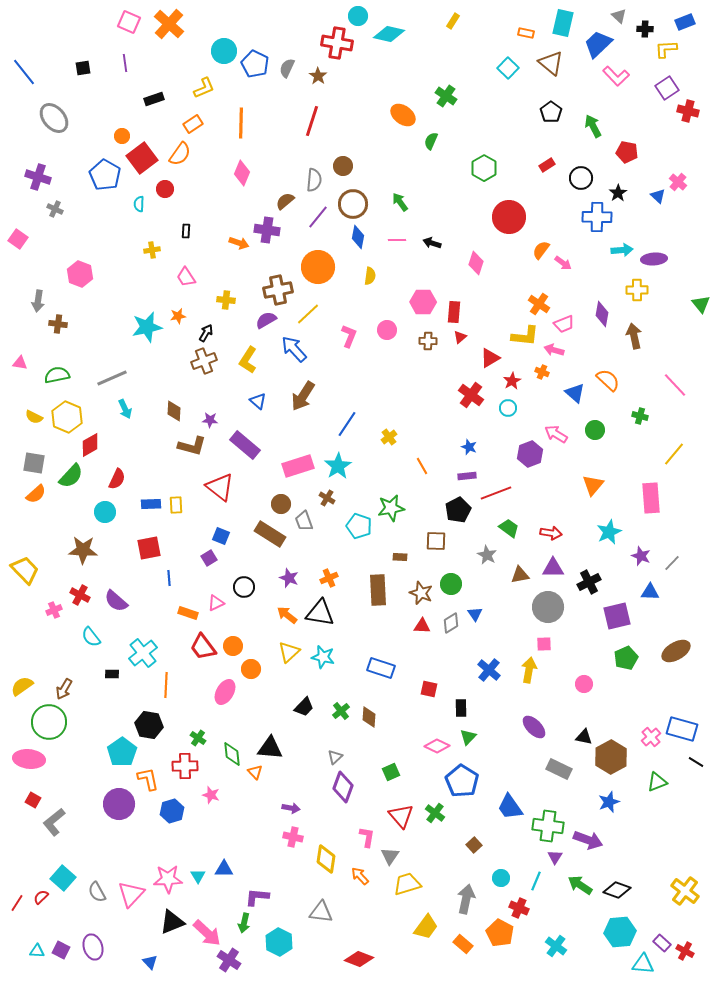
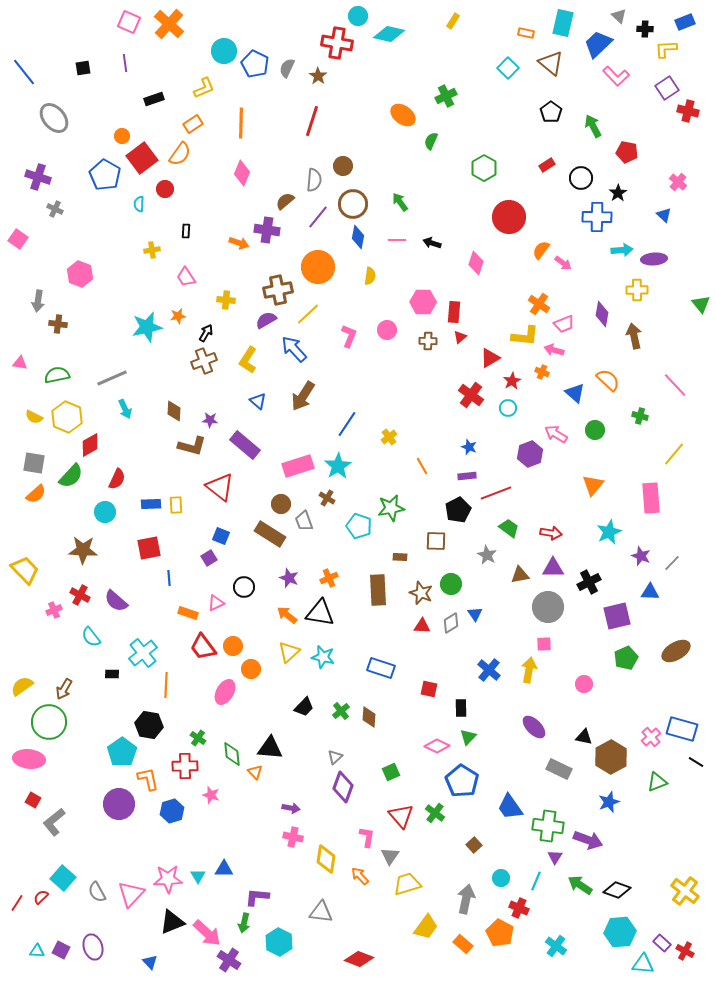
green cross at (446, 96): rotated 30 degrees clockwise
blue triangle at (658, 196): moved 6 px right, 19 px down
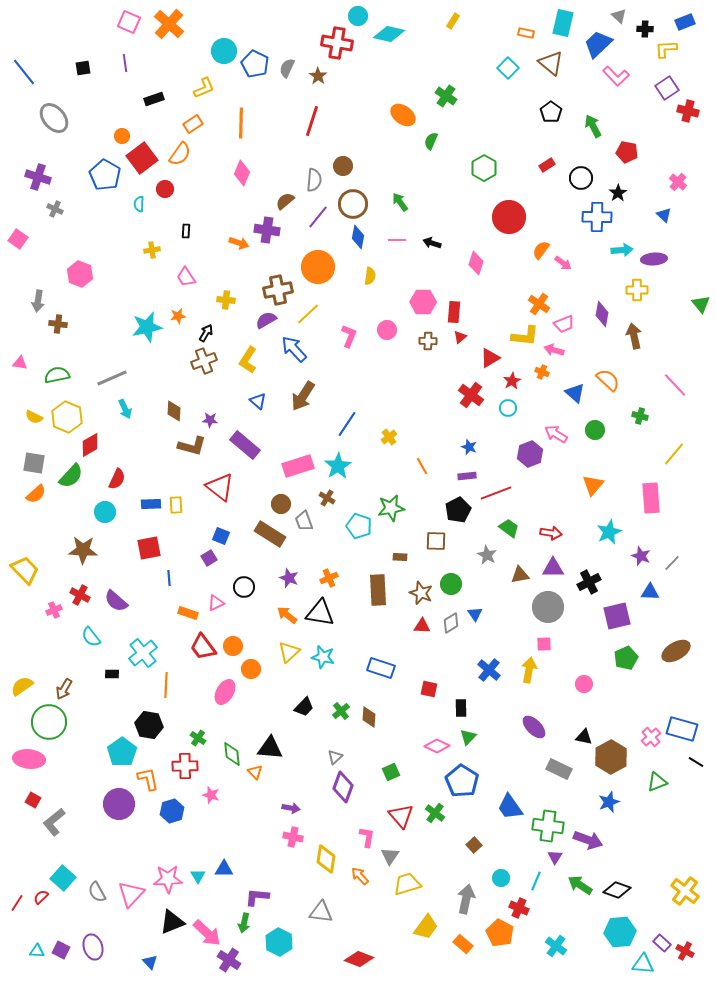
green cross at (446, 96): rotated 30 degrees counterclockwise
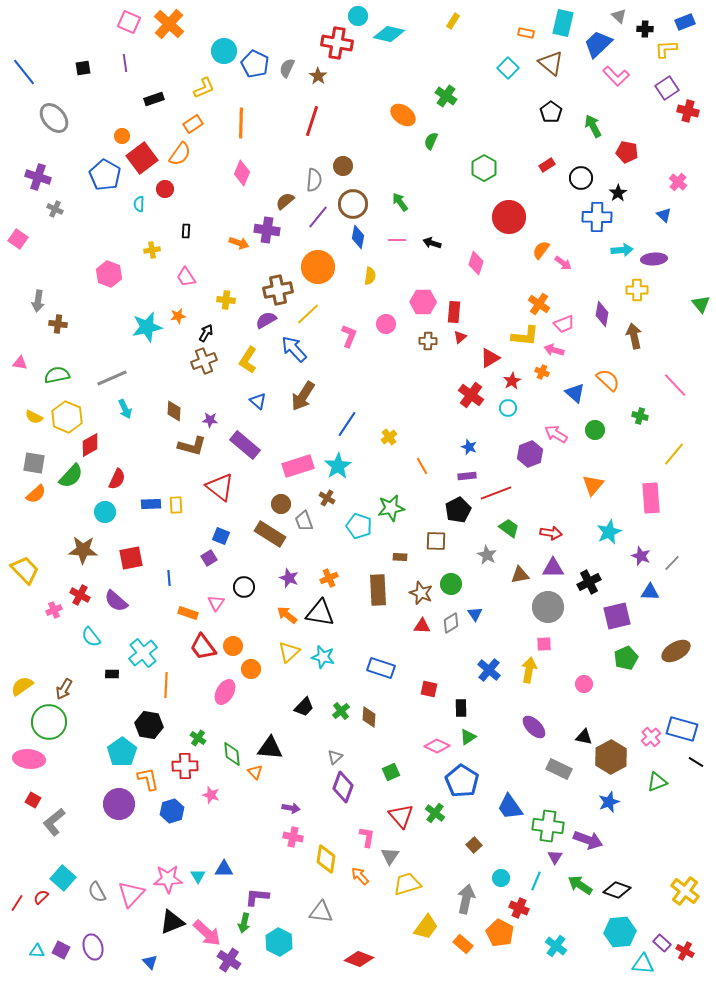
pink hexagon at (80, 274): moved 29 px right
pink circle at (387, 330): moved 1 px left, 6 px up
red square at (149, 548): moved 18 px left, 10 px down
pink triangle at (216, 603): rotated 30 degrees counterclockwise
green triangle at (468, 737): rotated 12 degrees clockwise
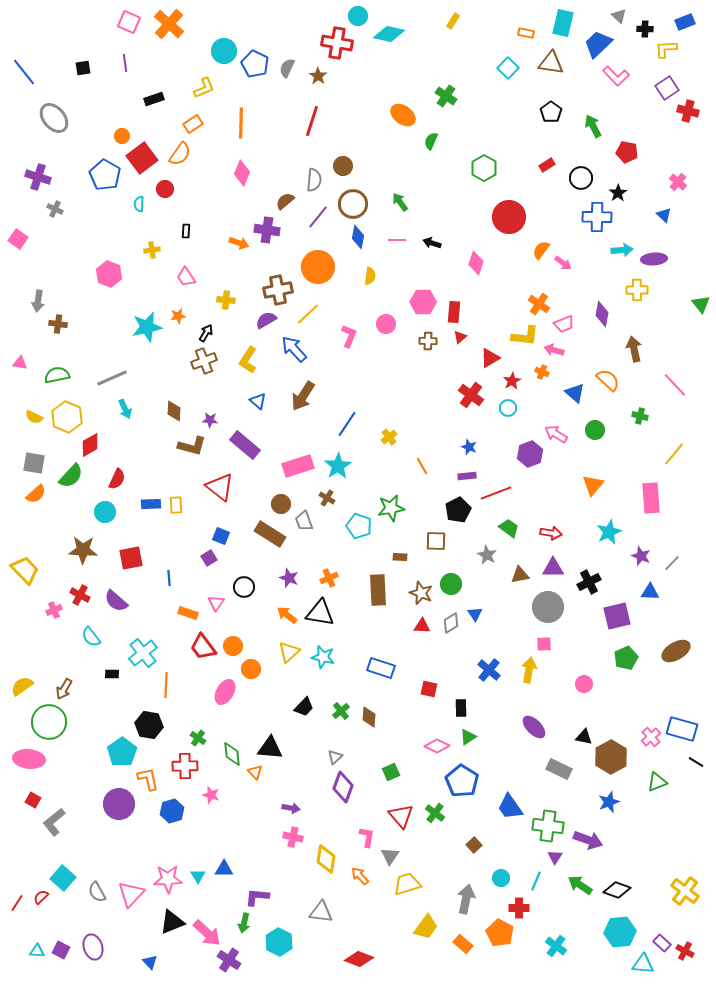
brown triangle at (551, 63): rotated 32 degrees counterclockwise
brown arrow at (634, 336): moved 13 px down
red cross at (519, 908): rotated 24 degrees counterclockwise
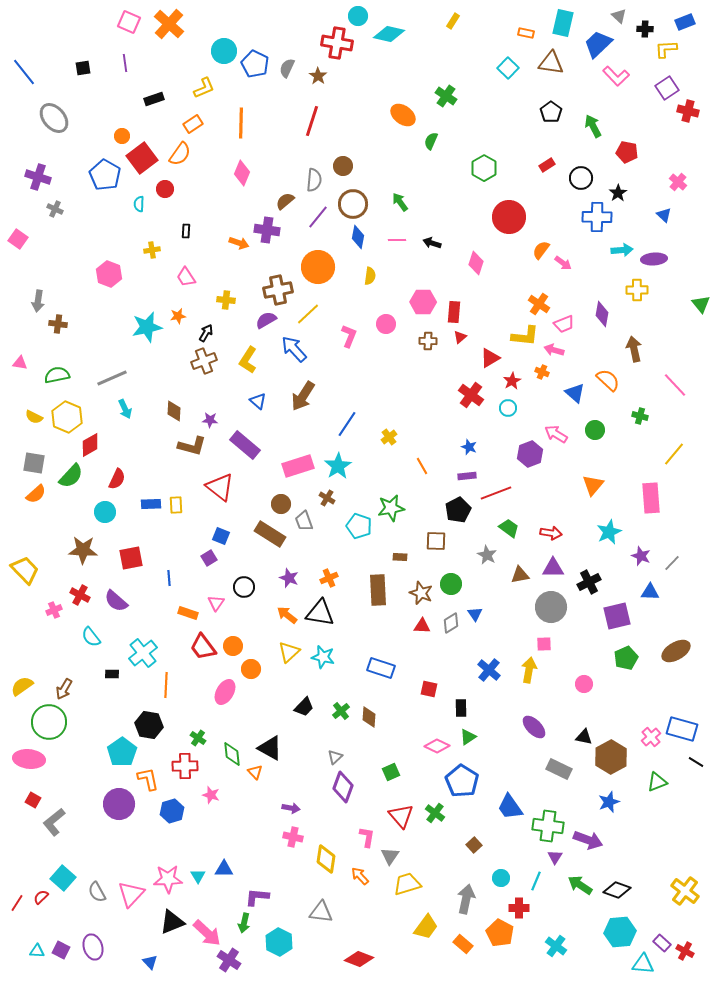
gray circle at (548, 607): moved 3 px right
black triangle at (270, 748): rotated 24 degrees clockwise
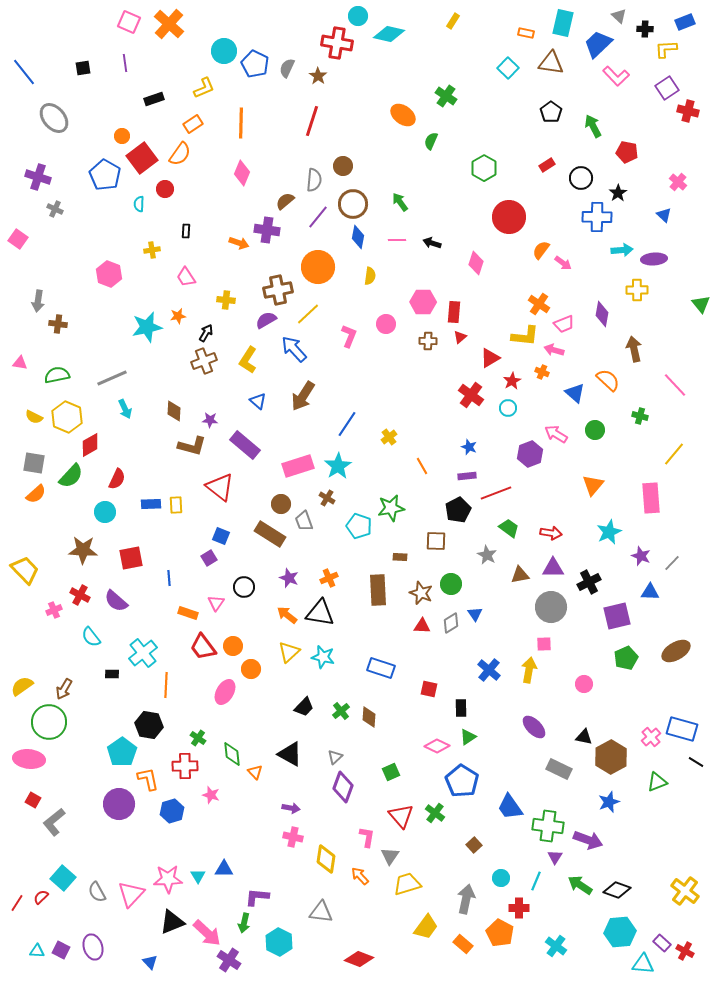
black triangle at (270, 748): moved 20 px right, 6 px down
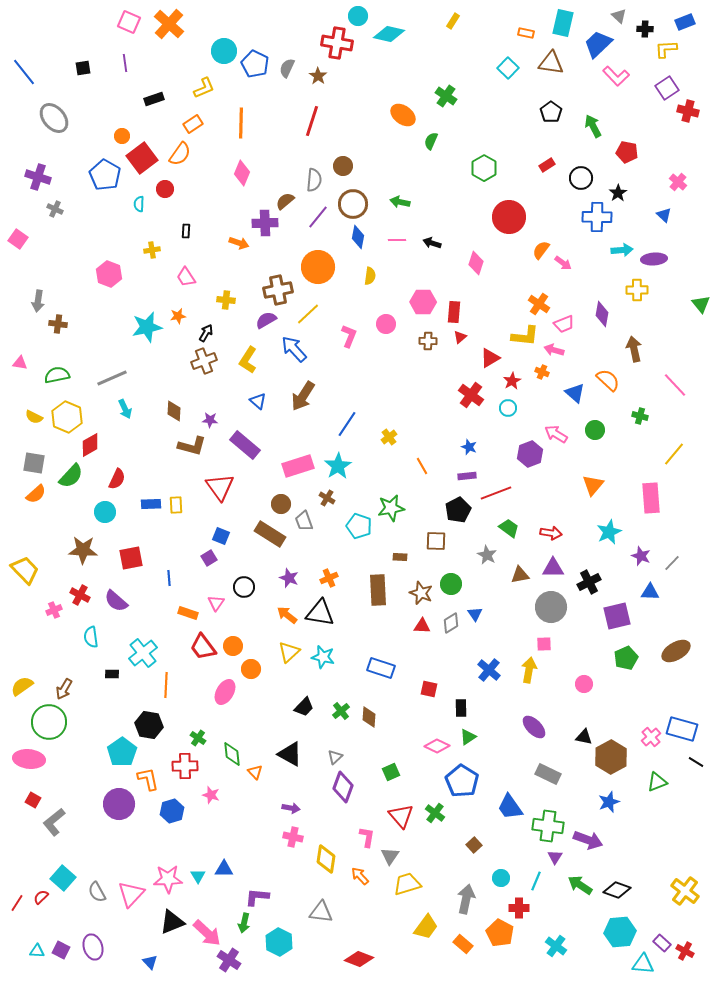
green arrow at (400, 202): rotated 42 degrees counterclockwise
purple cross at (267, 230): moved 2 px left, 7 px up; rotated 10 degrees counterclockwise
red triangle at (220, 487): rotated 16 degrees clockwise
cyan semicircle at (91, 637): rotated 30 degrees clockwise
gray rectangle at (559, 769): moved 11 px left, 5 px down
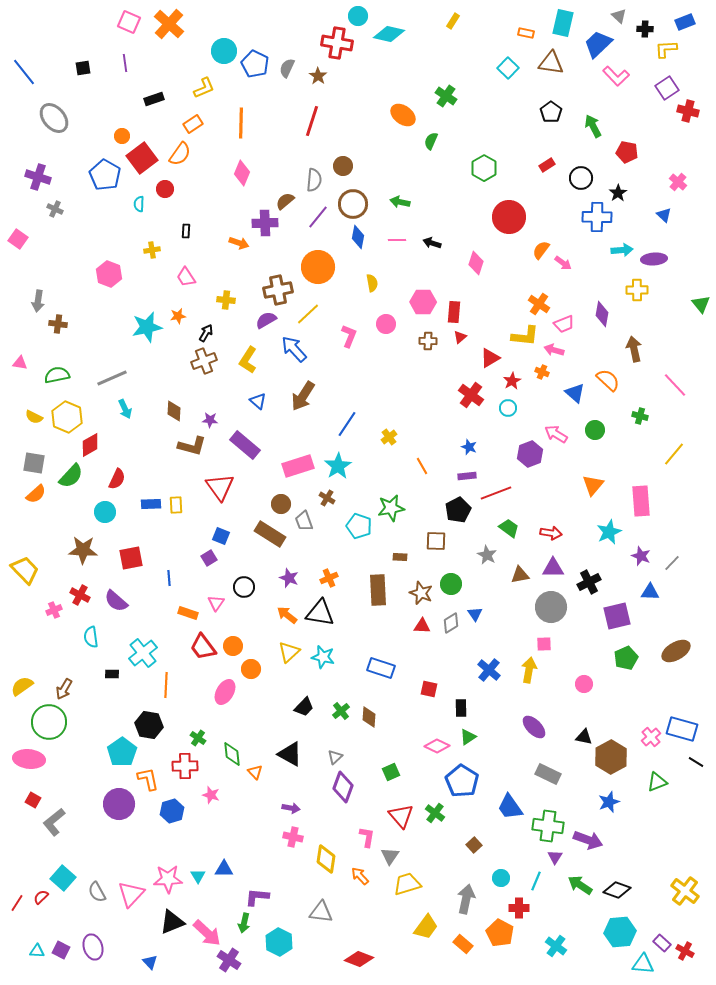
yellow semicircle at (370, 276): moved 2 px right, 7 px down; rotated 18 degrees counterclockwise
pink rectangle at (651, 498): moved 10 px left, 3 px down
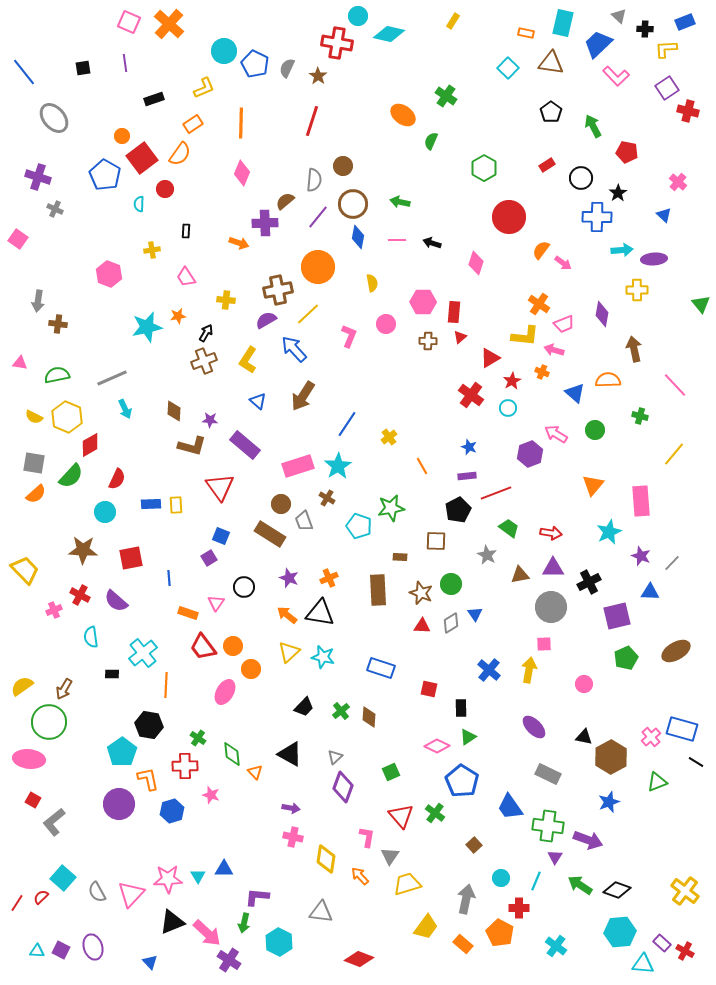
orange semicircle at (608, 380): rotated 45 degrees counterclockwise
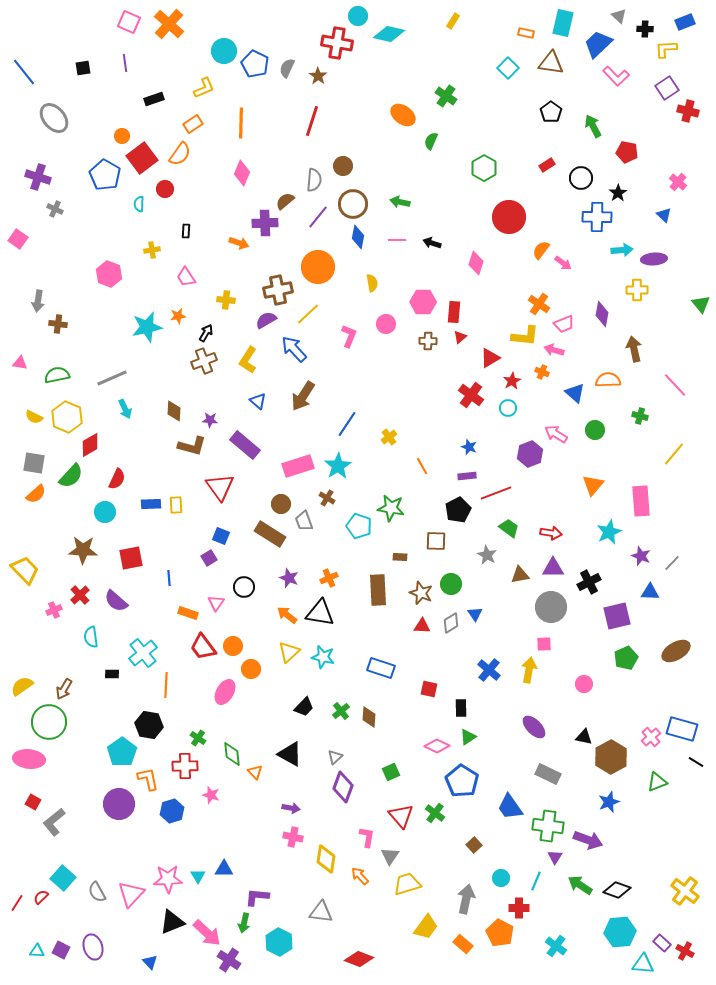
green star at (391, 508): rotated 20 degrees clockwise
red cross at (80, 595): rotated 18 degrees clockwise
red square at (33, 800): moved 2 px down
